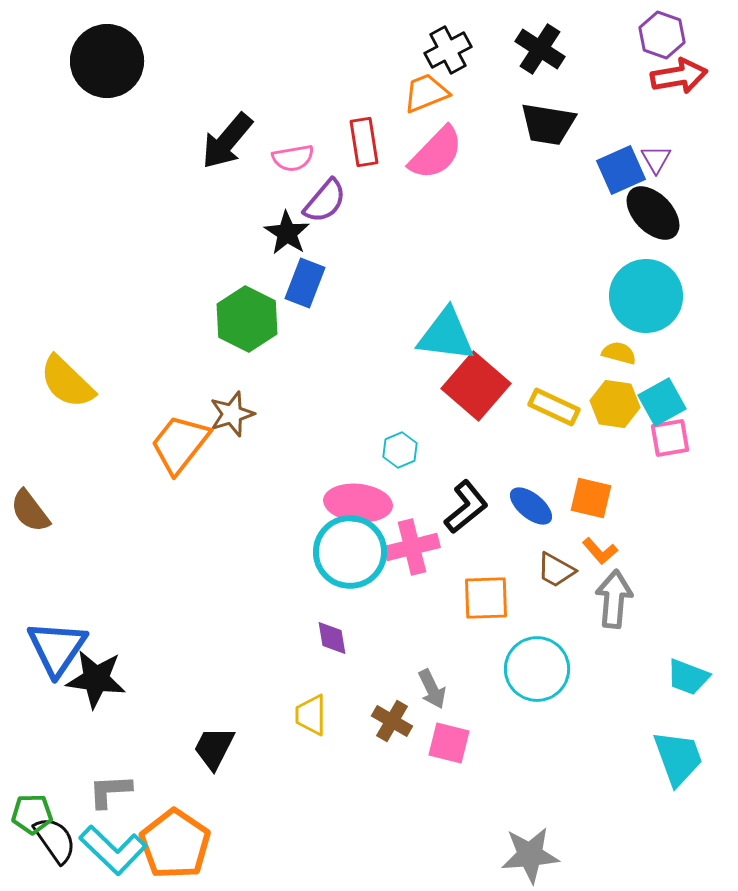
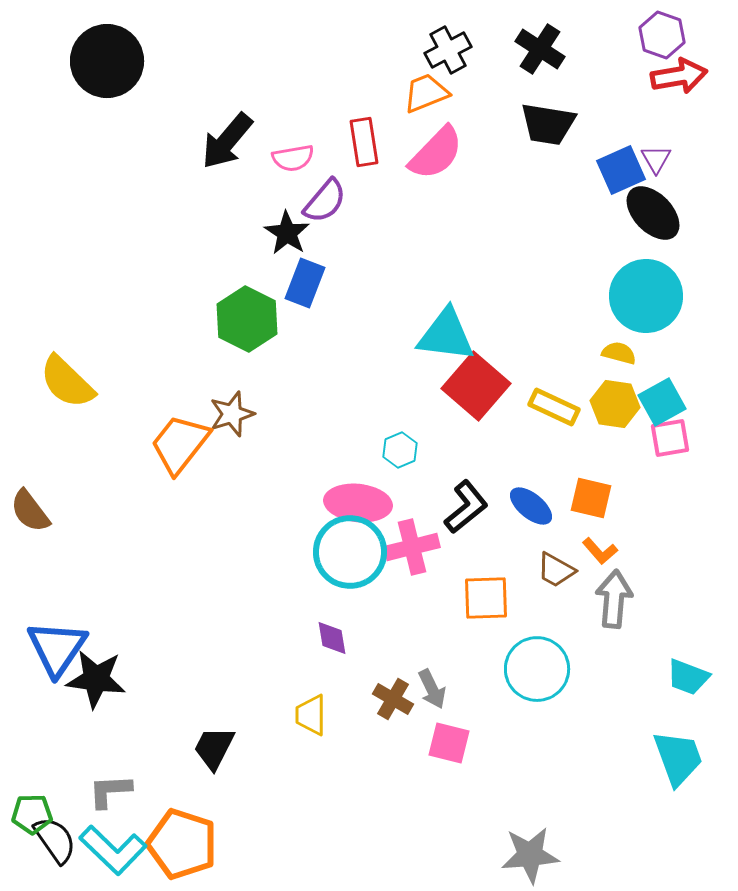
brown cross at (392, 721): moved 1 px right, 22 px up
orange pentagon at (175, 844): moved 7 px right; rotated 16 degrees counterclockwise
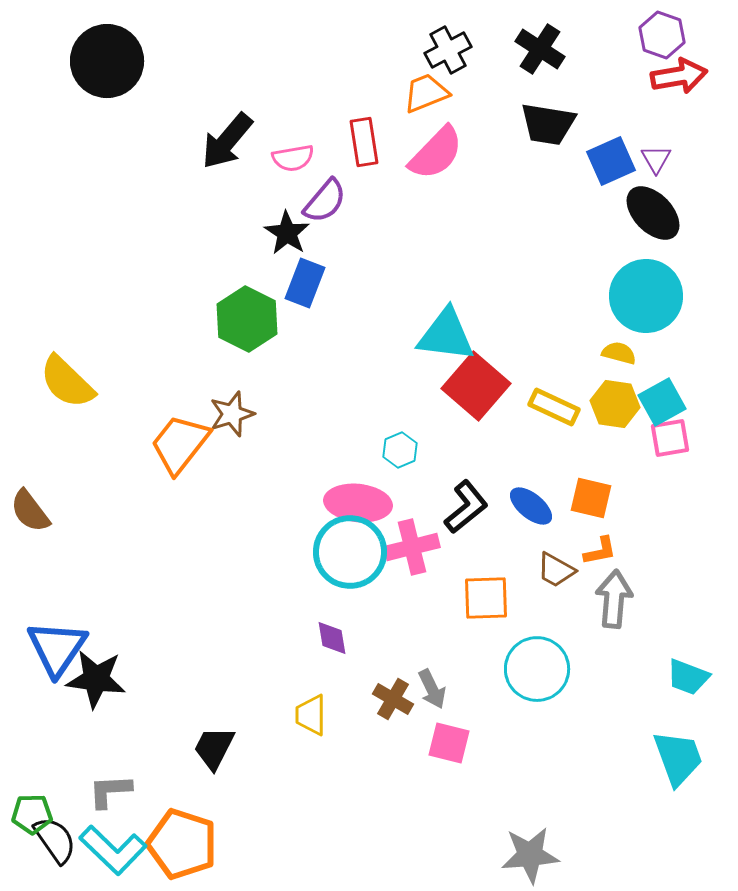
blue square at (621, 170): moved 10 px left, 9 px up
orange L-shape at (600, 551): rotated 60 degrees counterclockwise
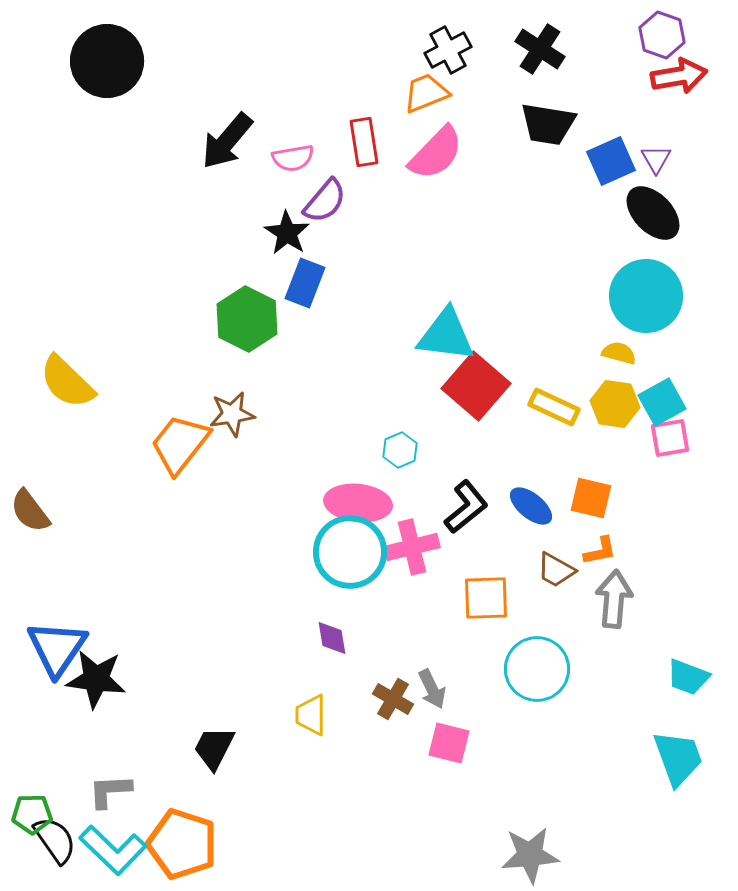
brown star at (232, 414): rotated 9 degrees clockwise
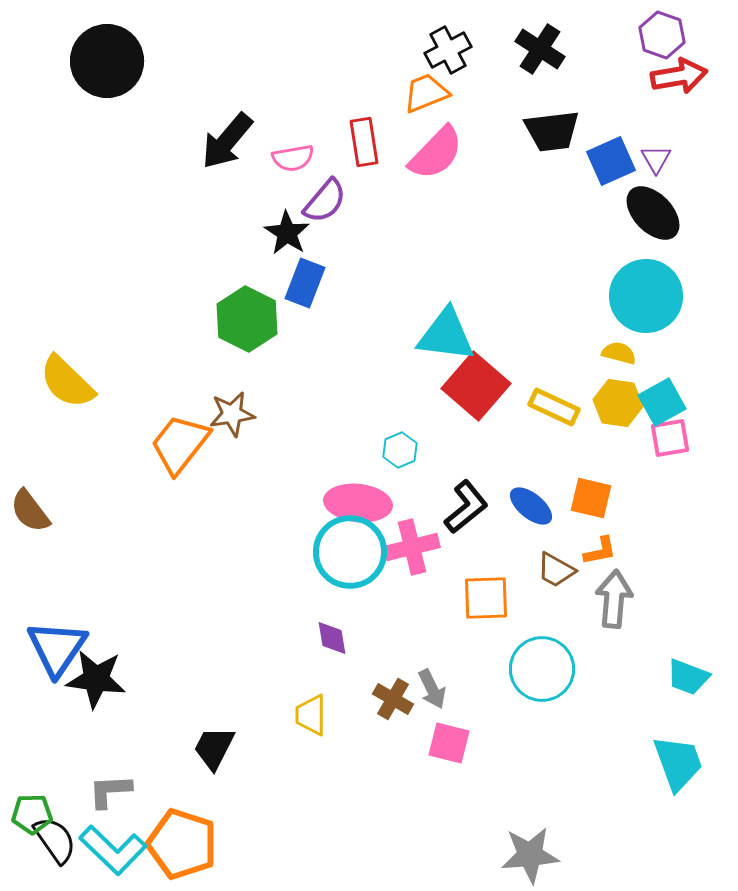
black trapezoid at (548, 124): moved 4 px right, 7 px down; rotated 16 degrees counterclockwise
yellow hexagon at (615, 404): moved 3 px right, 1 px up
cyan circle at (537, 669): moved 5 px right
cyan trapezoid at (678, 758): moved 5 px down
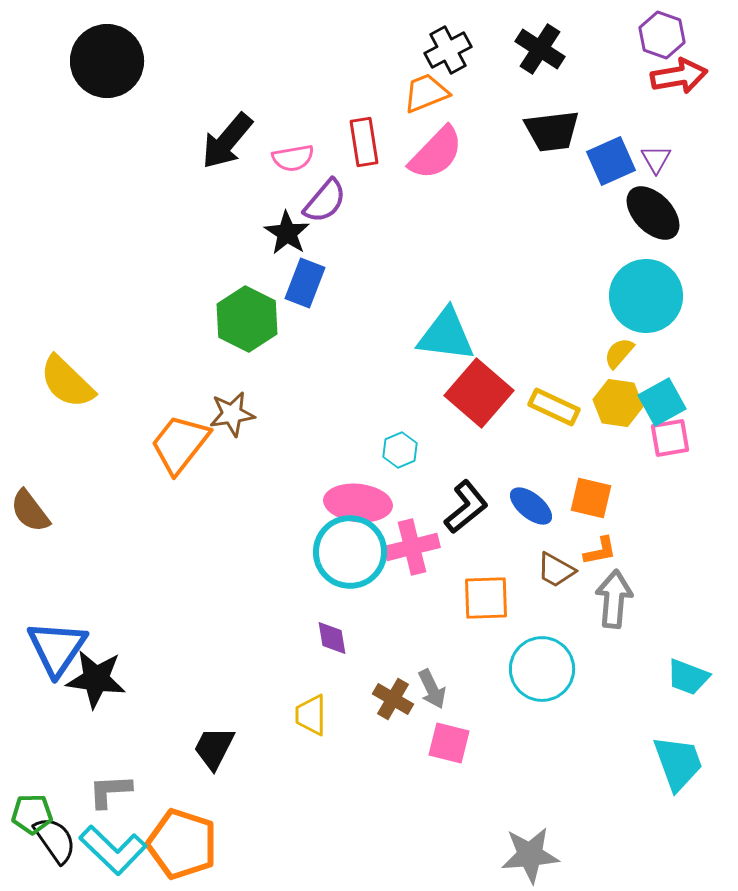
yellow semicircle at (619, 353): rotated 64 degrees counterclockwise
red square at (476, 386): moved 3 px right, 7 px down
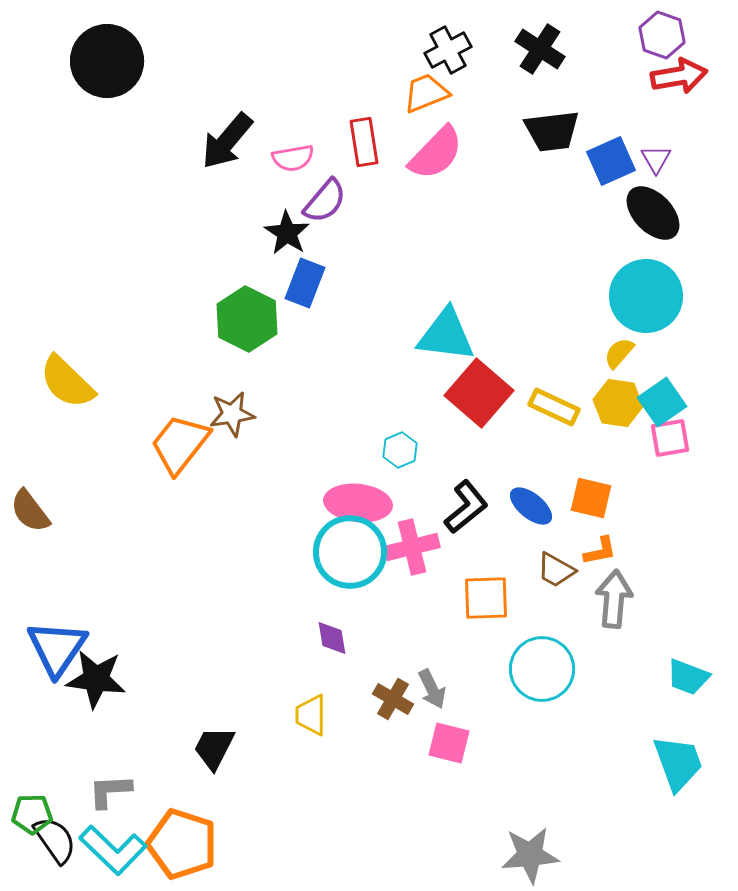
cyan square at (662, 402): rotated 6 degrees counterclockwise
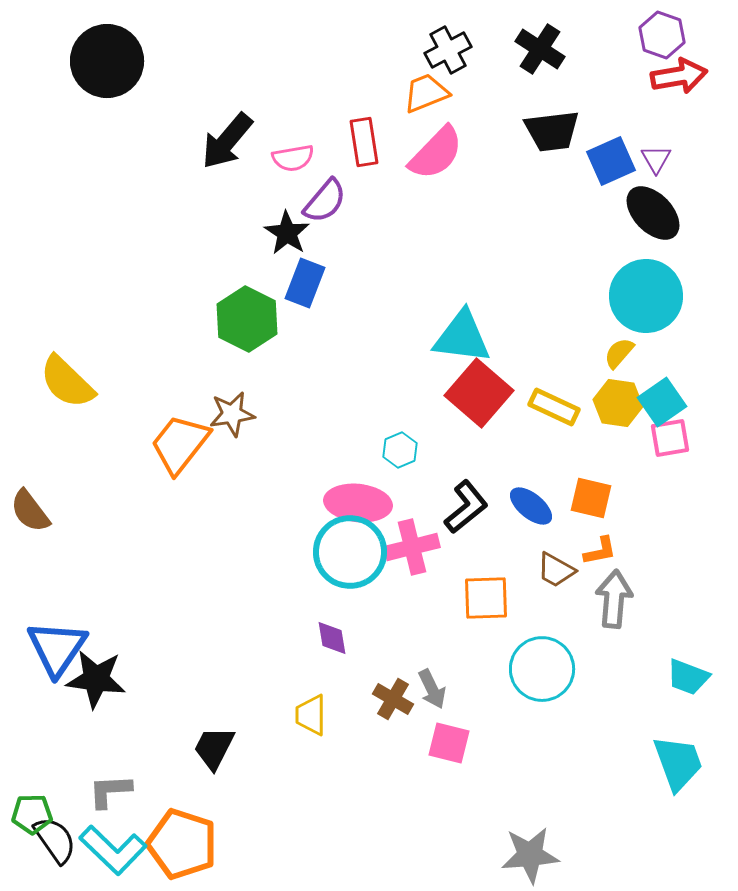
cyan triangle at (446, 335): moved 16 px right, 2 px down
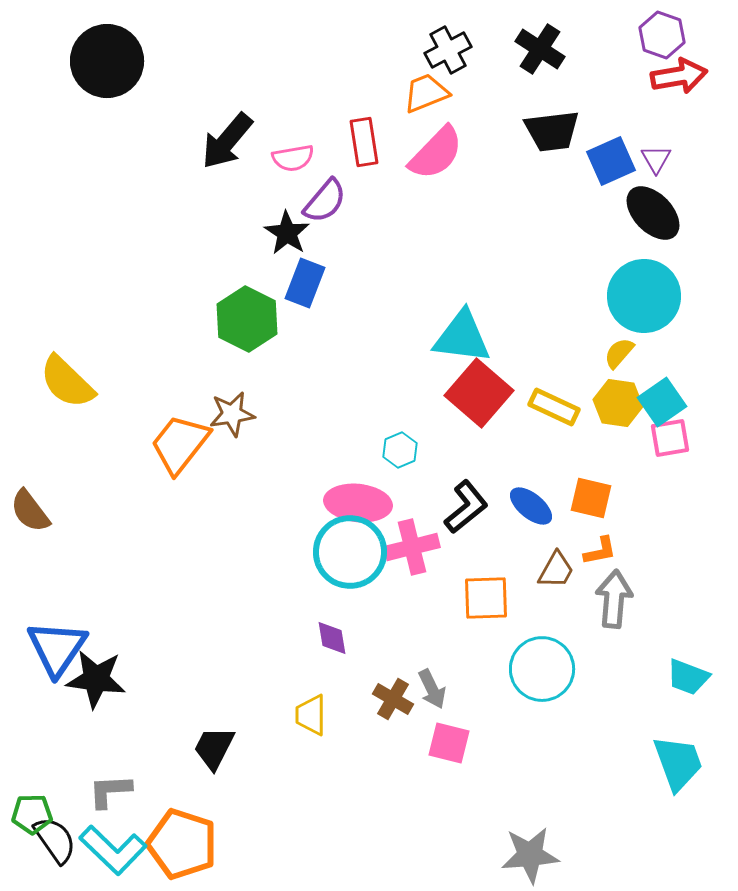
cyan circle at (646, 296): moved 2 px left
brown trapezoid at (556, 570): rotated 90 degrees counterclockwise
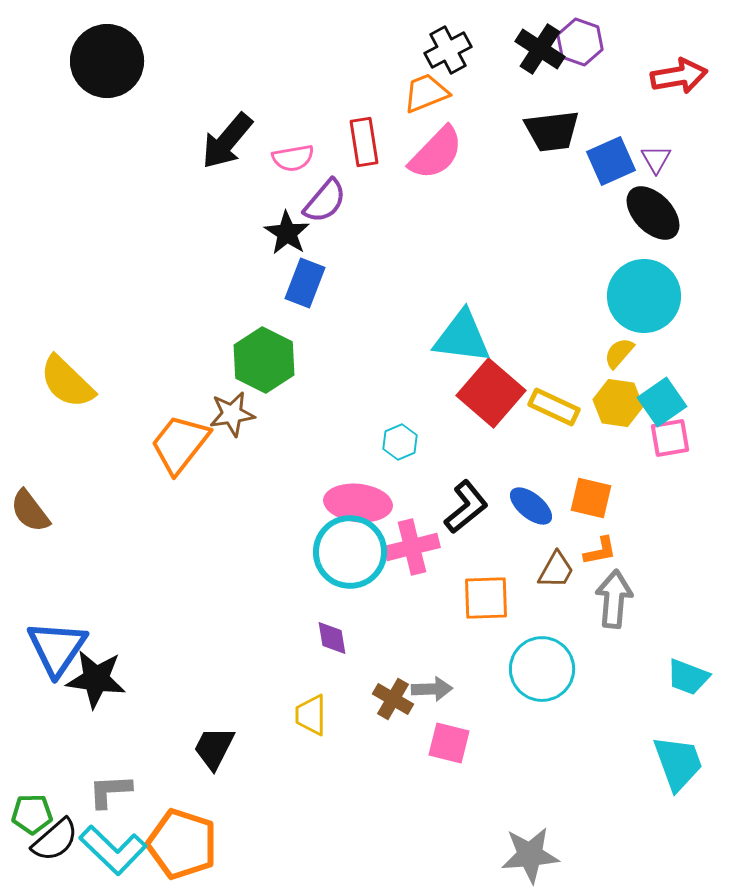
purple hexagon at (662, 35): moved 82 px left, 7 px down
green hexagon at (247, 319): moved 17 px right, 41 px down
red square at (479, 393): moved 12 px right
cyan hexagon at (400, 450): moved 8 px up
gray arrow at (432, 689): rotated 66 degrees counterclockwise
black semicircle at (55, 840): rotated 84 degrees clockwise
